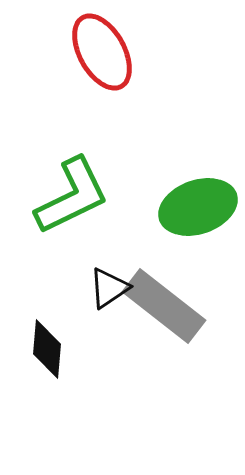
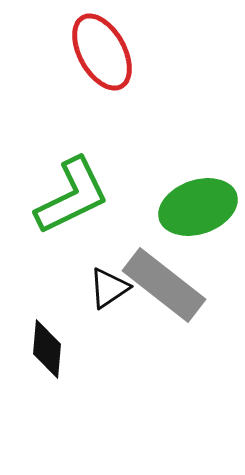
gray rectangle: moved 21 px up
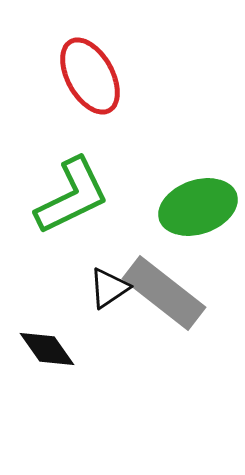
red ellipse: moved 12 px left, 24 px down
gray rectangle: moved 8 px down
black diamond: rotated 40 degrees counterclockwise
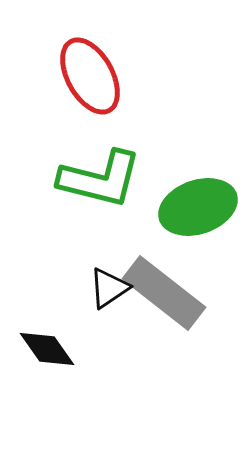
green L-shape: moved 28 px right, 17 px up; rotated 40 degrees clockwise
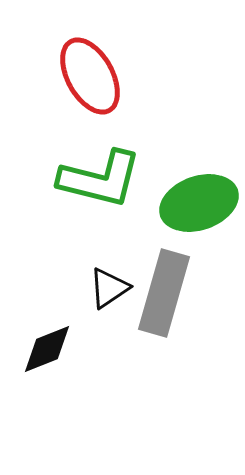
green ellipse: moved 1 px right, 4 px up
gray rectangle: rotated 68 degrees clockwise
black diamond: rotated 76 degrees counterclockwise
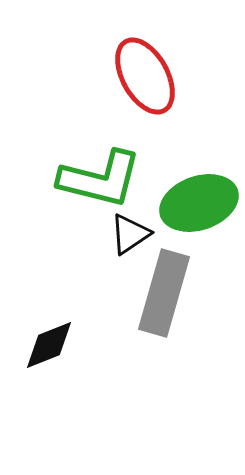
red ellipse: moved 55 px right
black triangle: moved 21 px right, 54 px up
black diamond: moved 2 px right, 4 px up
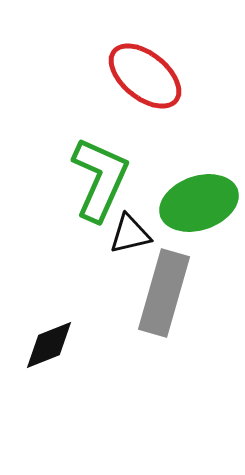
red ellipse: rotated 22 degrees counterclockwise
green L-shape: rotated 80 degrees counterclockwise
black triangle: rotated 21 degrees clockwise
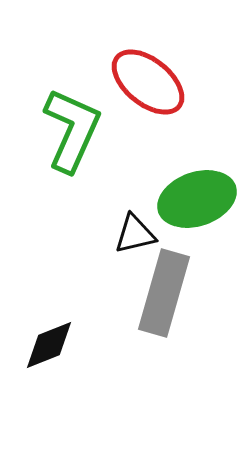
red ellipse: moved 3 px right, 6 px down
green L-shape: moved 28 px left, 49 px up
green ellipse: moved 2 px left, 4 px up
black triangle: moved 5 px right
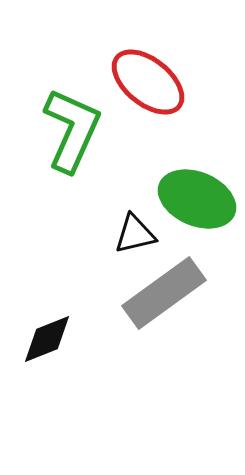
green ellipse: rotated 42 degrees clockwise
gray rectangle: rotated 38 degrees clockwise
black diamond: moved 2 px left, 6 px up
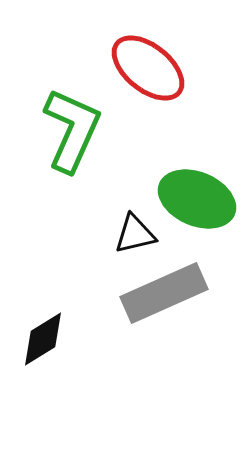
red ellipse: moved 14 px up
gray rectangle: rotated 12 degrees clockwise
black diamond: moved 4 px left; rotated 10 degrees counterclockwise
